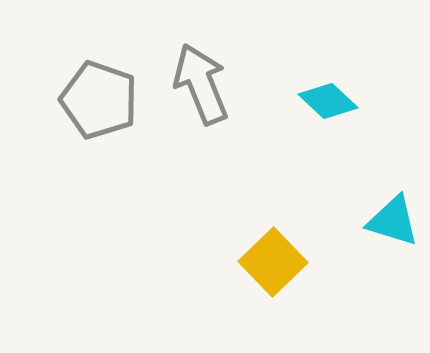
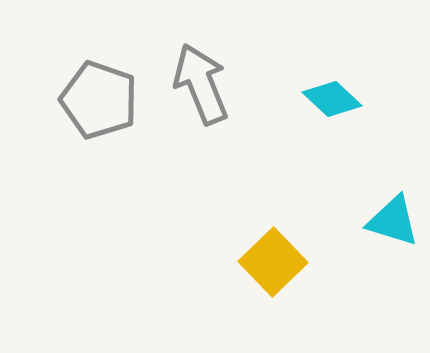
cyan diamond: moved 4 px right, 2 px up
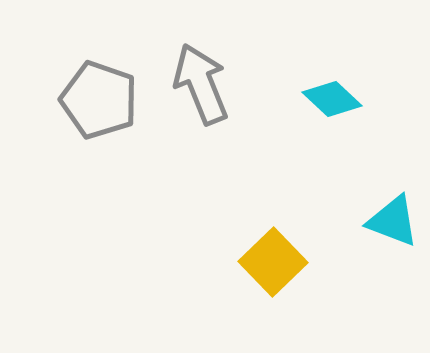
cyan triangle: rotated 4 degrees clockwise
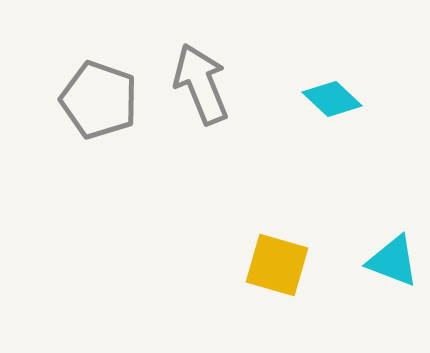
cyan triangle: moved 40 px down
yellow square: moved 4 px right, 3 px down; rotated 30 degrees counterclockwise
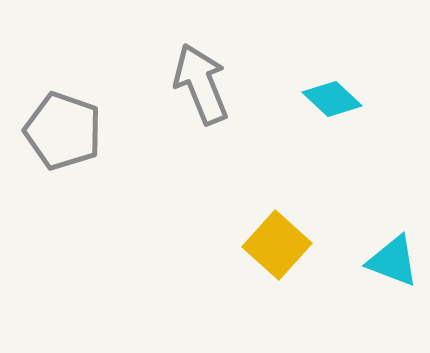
gray pentagon: moved 36 px left, 31 px down
yellow square: moved 20 px up; rotated 26 degrees clockwise
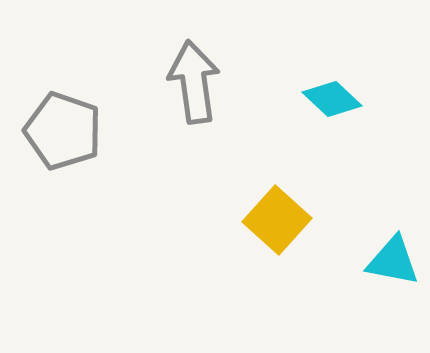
gray arrow: moved 7 px left, 2 px up; rotated 14 degrees clockwise
yellow square: moved 25 px up
cyan triangle: rotated 10 degrees counterclockwise
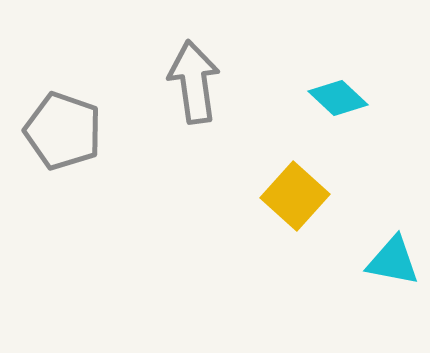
cyan diamond: moved 6 px right, 1 px up
yellow square: moved 18 px right, 24 px up
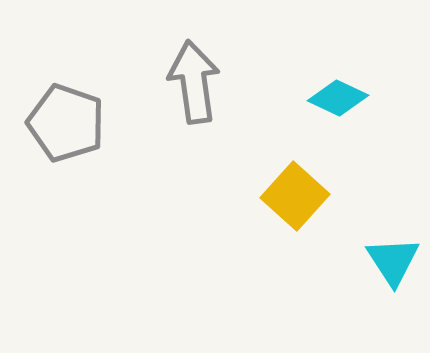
cyan diamond: rotated 18 degrees counterclockwise
gray pentagon: moved 3 px right, 8 px up
cyan triangle: rotated 46 degrees clockwise
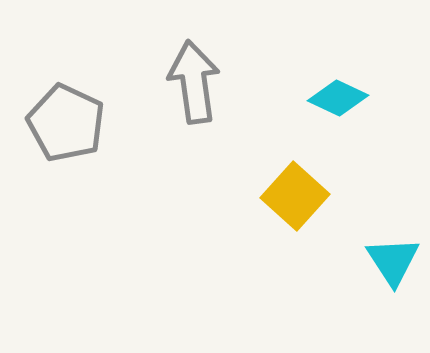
gray pentagon: rotated 6 degrees clockwise
